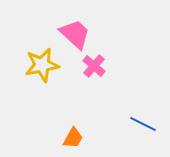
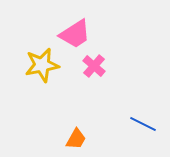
pink trapezoid: rotated 104 degrees clockwise
orange trapezoid: moved 3 px right, 1 px down
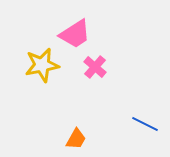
pink cross: moved 1 px right, 1 px down
blue line: moved 2 px right
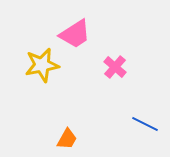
pink cross: moved 20 px right
orange trapezoid: moved 9 px left
